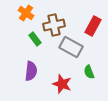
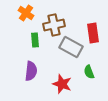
red rectangle: moved 7 px down; rotated 36 degrees counterclockwise
green rectangle: moved 1 px down; rotated 32 degrees clockwise
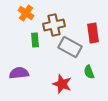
gray rectangle: moved 1 px left
purple semicircle: moved 12 px left, 2 px down; rotated 102 degrees counterclockwise
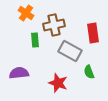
gray rectangle: moved 4 px down
red star: moved 4 px left, 1 px up
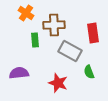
brown cross: rotated 10 degrees clockwise
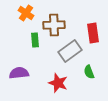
gray rectangle: rotated 65 degrees counterclockwise
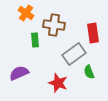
brown cross: rotated 10 degrees clockwise
gray rectangle: moved 4 px right, 3 px down
purple semicircle: rotated 18 degrees counterclockwise
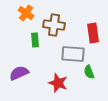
gray rectangle: moved 1 px left; rotated 40 degrees clockwise
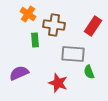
orange cross: moved 2 px right, 1 px down
red rectangle: moved 7 px up; rotated 42 degrees clockwise
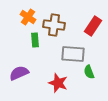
orange cross: moved 3 px down
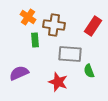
gray rectangle: moved 3 px left
green semicircle: moved 1 px up
red star: moved 1 px up
